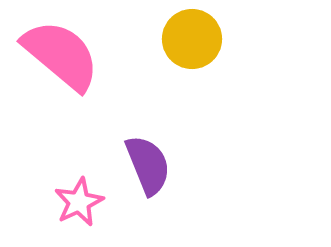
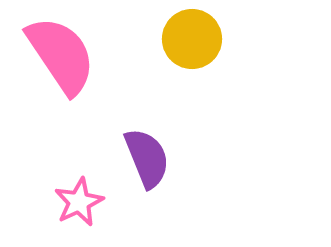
pink semicircle: rotated 16 degrees clockwise
purple semicircle: moved 1 px left, 7 px up
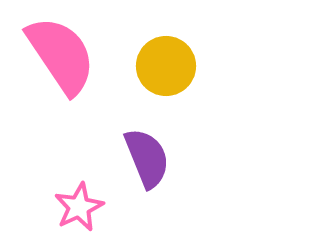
yellow circle: moved 26 px left, 27 px down
pink star: moved 5 px down
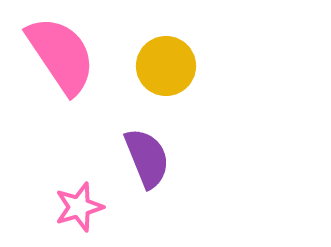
pink star: rotated 9 degrees clockwise
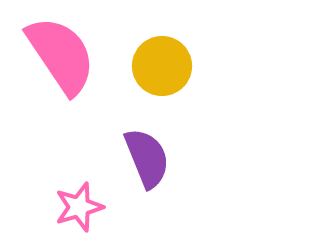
yellow circle: moved 4 px left
